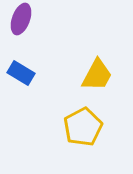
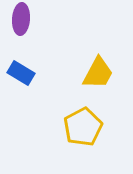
purple ellipse: rotated 16 degrees counterclockwise
yellow trapezoid: moved 1 px right, 2 px up
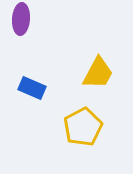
blue rectangle: moved 11 px right, 15 px down; rotated 8 degrees counterclockwise
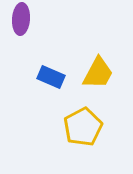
blue rectangle: moved 19 px right, 11 px up
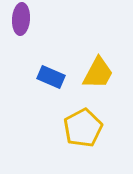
yellow pentagon: moved 1 px down
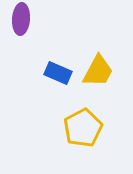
yellow trapezoid: moved 2 px up
blue rectangle: moved 7 px right, 4 px up
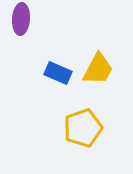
yellow trapezoid: moved 2 px up
yellow pentagon: rotated 9 degrees clockwise
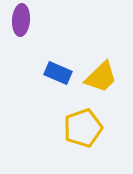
purple ellipse: moved 1 px down
yellow trapezoid: moved 3 px right, 8 px down; rotated 18 degrees clockwise
